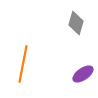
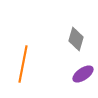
gray diamond: moved 16 px down
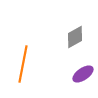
gray diamond: moved 1 px left, 2 px up; rotated 45 degrees clockwise
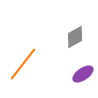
orange line: rotated 27 degrees clockwise
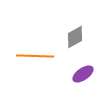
orange line: moved 12 px right, 8 px up; rotated 54 degrees clockwise
